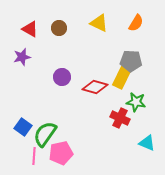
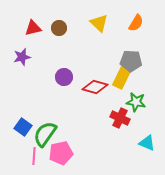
yellow triangle: rotated 18 degrees clockwise
red triangle: moved 3 px right, 1 px up; rotated 42 degrees counterclockwise
purple circle: moved 2 px right
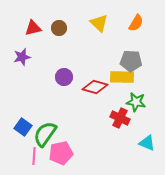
yellow rectangle: rotated 65 degrees clockwise
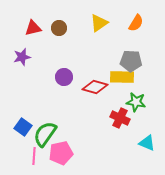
yellow triangle: rotated 42 degrees clockwise
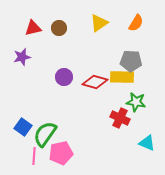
red diamond: moved 5 px up
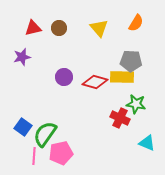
yellow triangle: moved 5 px down; rotated 36 degrees counterclockwise
green star: moved 2 px down
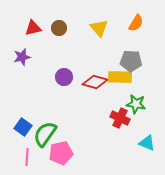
yellow rectangle: moved 2 px left
pink line: moved 7 px left, 1 px down
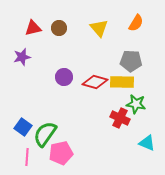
yellow rectangle: moved 2 px right, 5 px down
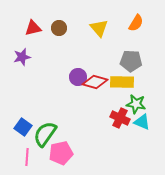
purple circle: moved 14 px right
cyan triangle: moved 5 px left, 21 px up
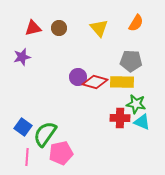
red cross: rotated 24 degrees counterclockwise
